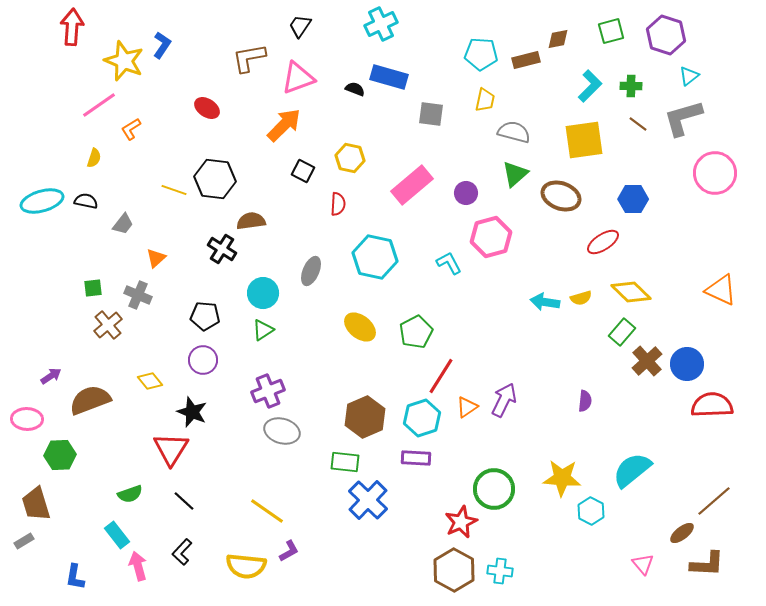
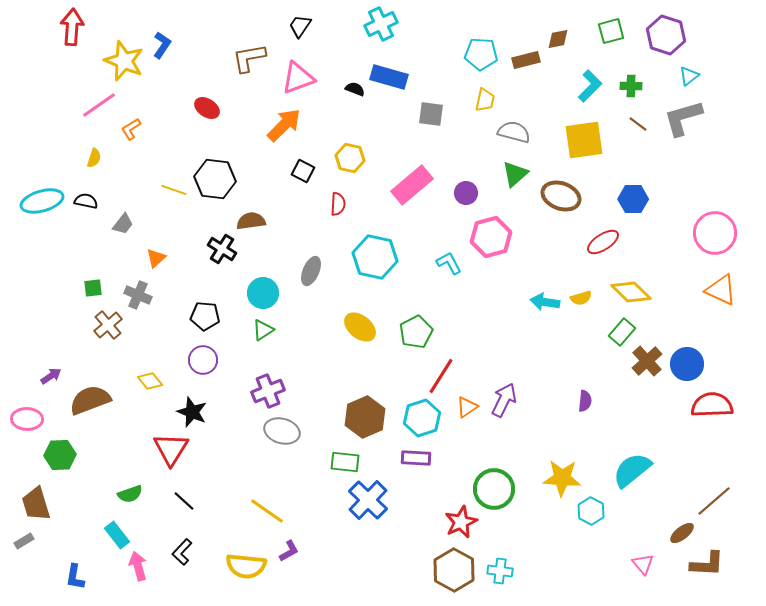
pink circle at (715, 173): moved 60 px down
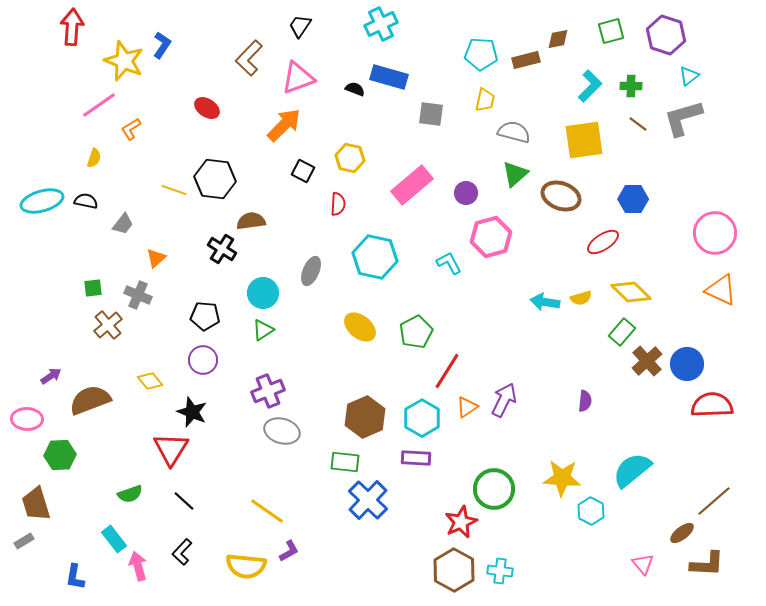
brown L-shape at (249, 58): rotated 36 degrees counterclockwise
red line at (441, 376): moved 6 px right, 5 px up
cyan hexagon at (422, 418): rotated 12 degrees counterclockwise
cyan rectangle at (117, 535): moved 3 px left, 4 px down
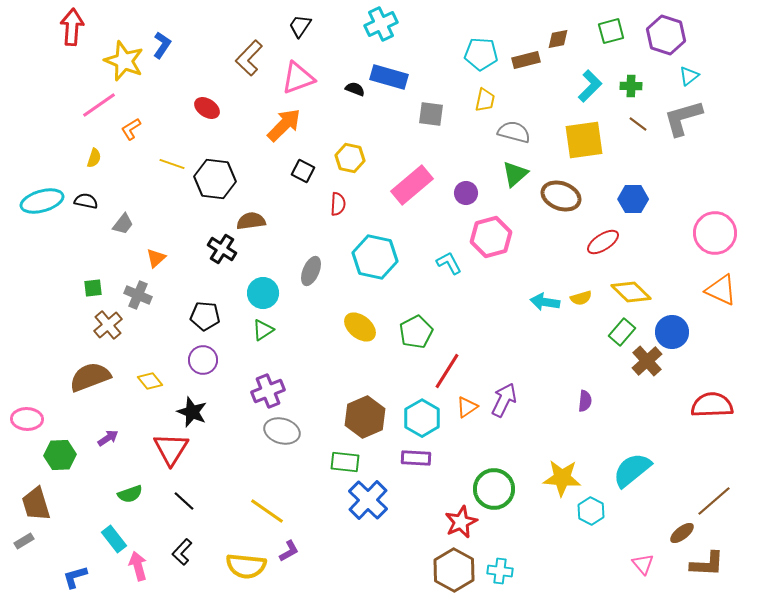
yellow line at (174, 190): moved 2 px left, 26 px up
blue circle at (687, 364): moved 15 px left, 32 px up
purple arrow at (51, 376): moved 57 px right, 62 px down
brown semicircle at (90, 400): moved 23 px up
blue L-shape at (75, 577): rotated 64 degrees clockwise
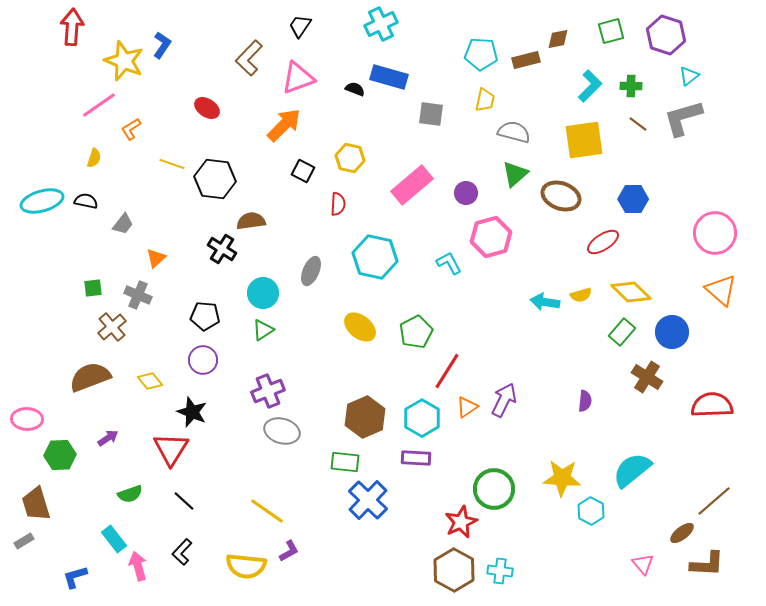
orange triangle at (721, 290): rotated 16 degrees clockwise
yellow semicircle at (581, 298): moved 3 px up
brown cross at (108, 325): moved 4 px right, 2 px down
brown cross at (647, 361): moved 16 px down; rotated 16 degrees counterclockwise
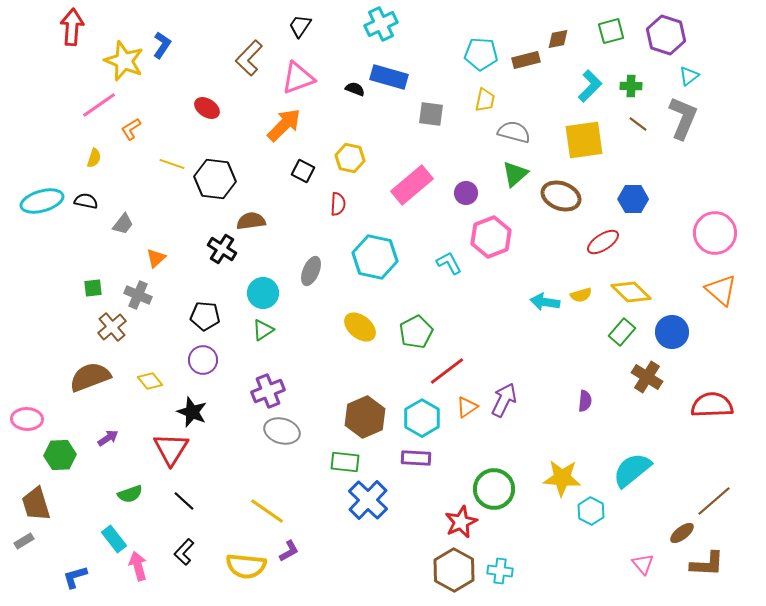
gray L-shape at (683, 118): rotated 129 degrees clockwise
pink hexagon at (491, 237): rotated 6 degrees counterclockwise
red line at (447, 371): rotated 21 degrees clockwise
black L-shape at (182, 552): moved 2 px right
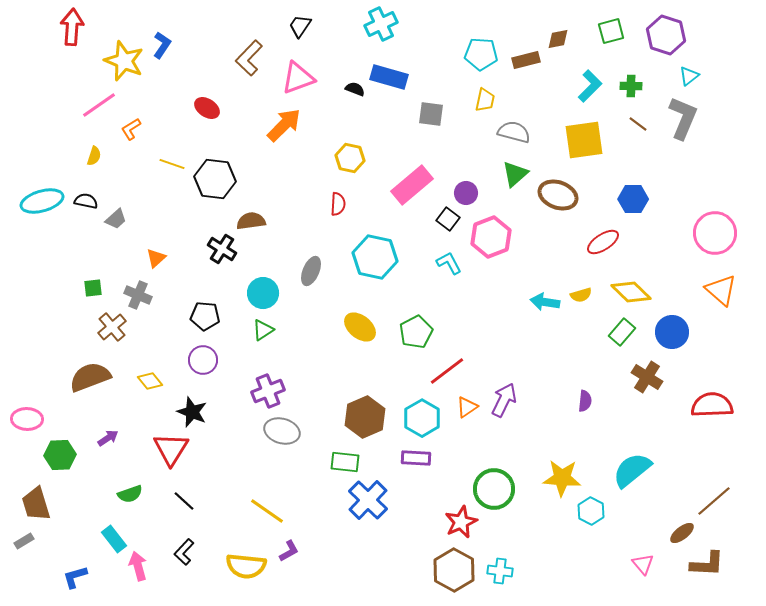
yellow semicircle at (94, 158): moved 2 px up
black square at (303, 171): moved 145 px right, 48 px down; rotated 10 degrees clockwise
brown ellipse at (561, 196): moved 3 px left, 1 px up
gray trapezoid at (123, 224): moved 7 px left, 5 px up; rotated 10 degrees clockwise
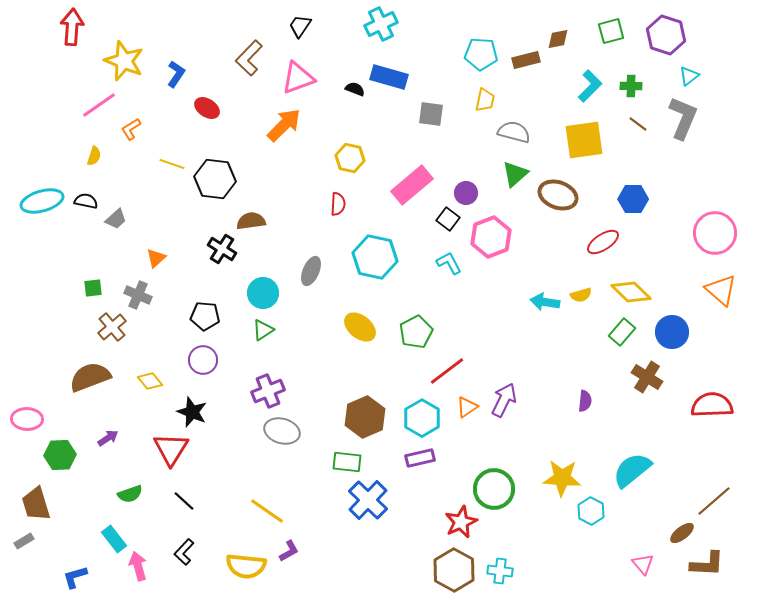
blue L-shape at (162, 45): moved 14 px right, 29 px down
purple rectangle at (416, 458): moved 4 px right; rotated 16 degrees counterclockwise
green rectangle at (345, 462): moved 2 px right
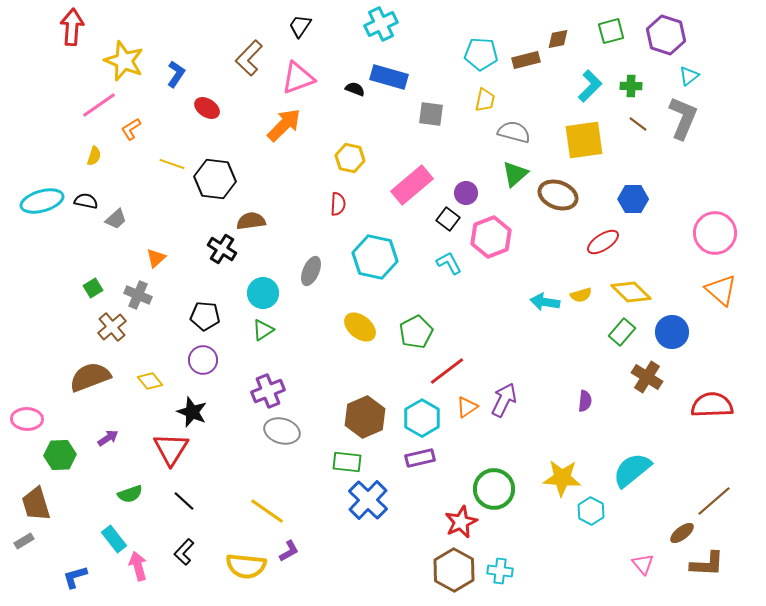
green square at (93, 288): rotated 24 degrees counterclockwise
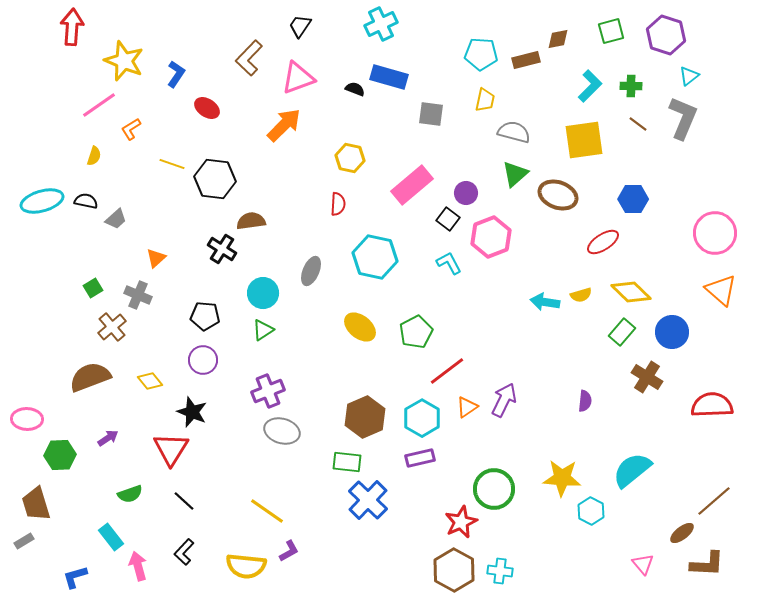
cyan rectangle at (114, 539): moved 3 px left, 2 px up
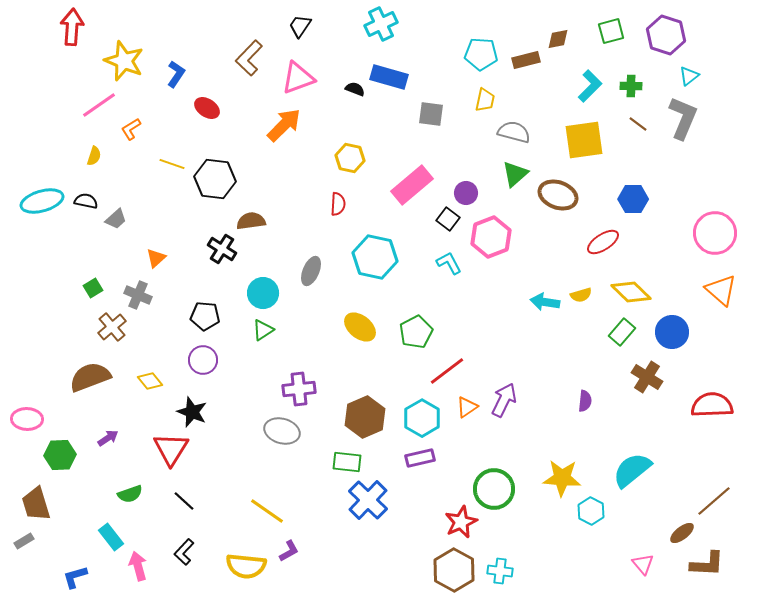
purple cross at (268, 391): moved 31 px right, 2 px up; rotated 16 degrees clockwise
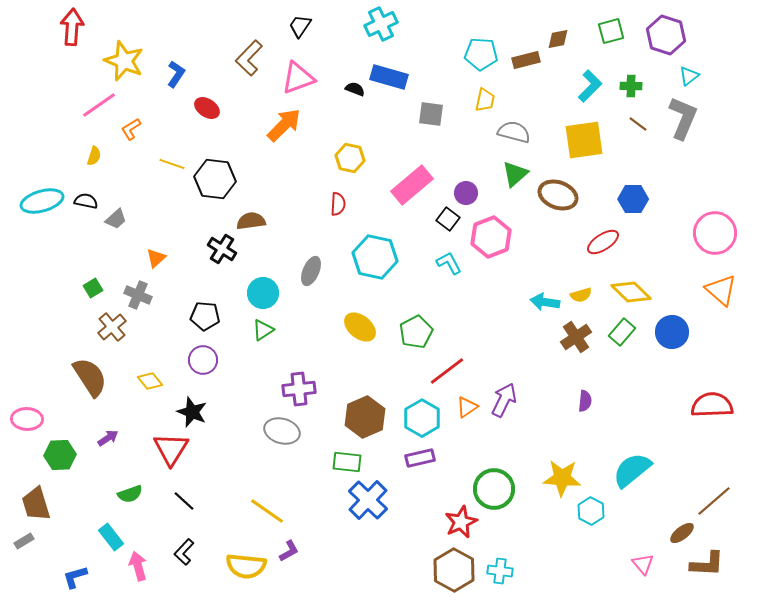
brown semicircle at (90, 377): rotated 78 degrees clockwise
brown cross at (647, 377): moved 71 px left, 40 px up; rotated 24 degrees clockwise
